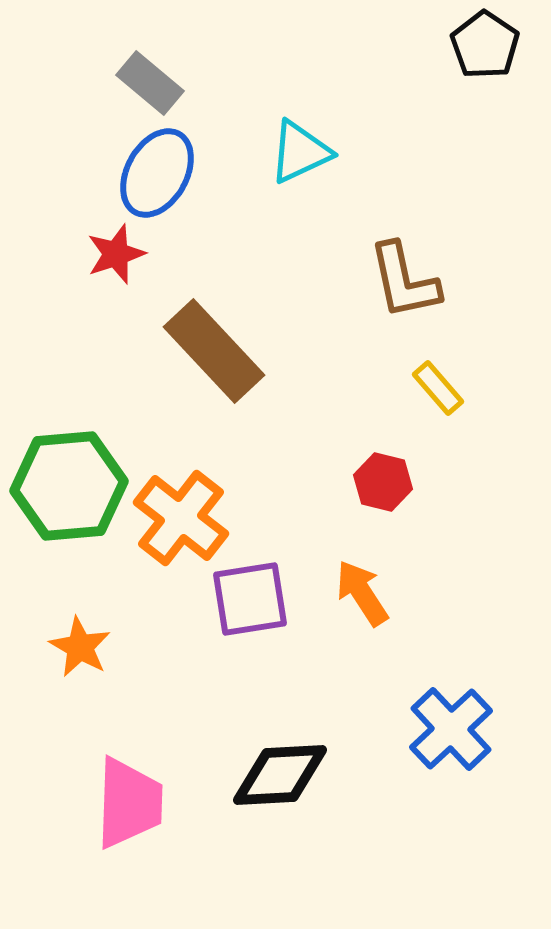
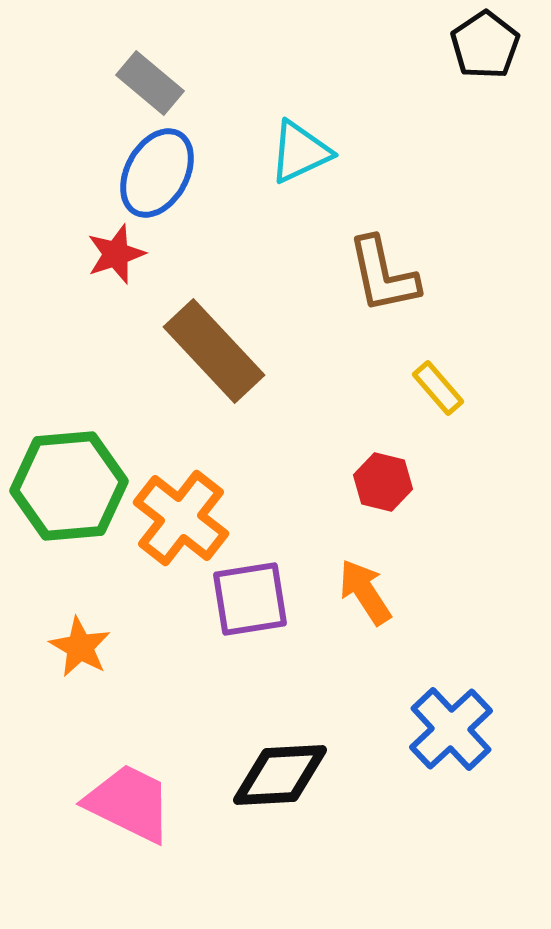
black pentagon: rotated 4 degrees clockwise
brown L-shape: moved 21 px left, 6 px up
orange arrow: moved 3 px right, 1 px up
pink trapezoid: rotated 66 degrees counterclockwise
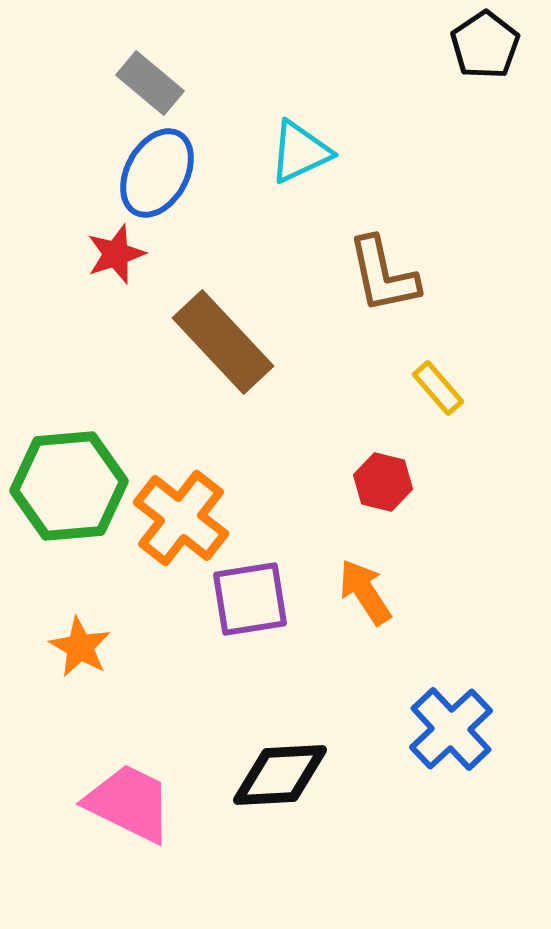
brown rectangle: moved 9 px right, 9 px up
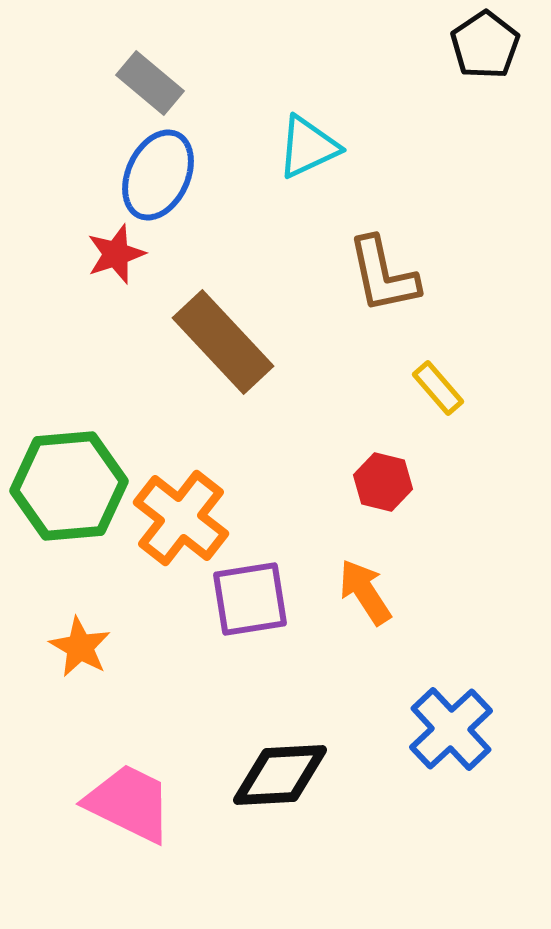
cyan triangle: moved 8 px right, 5 px up
blue ellipse: moved 1 px right, 2 px down; rotated 4 degrees counterclockwise
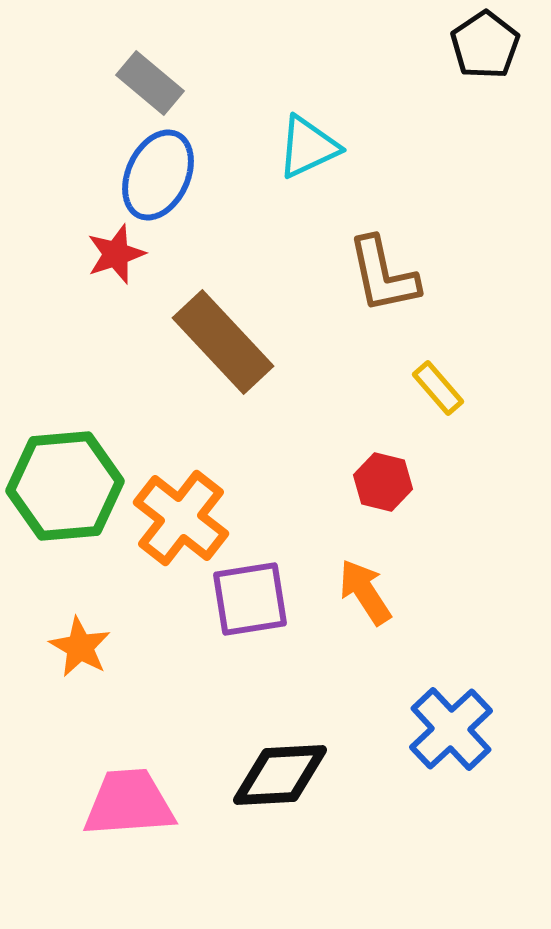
green hexagon: moved 4 px left
pink trapezoid: rotated 30 degrees counterclockwise
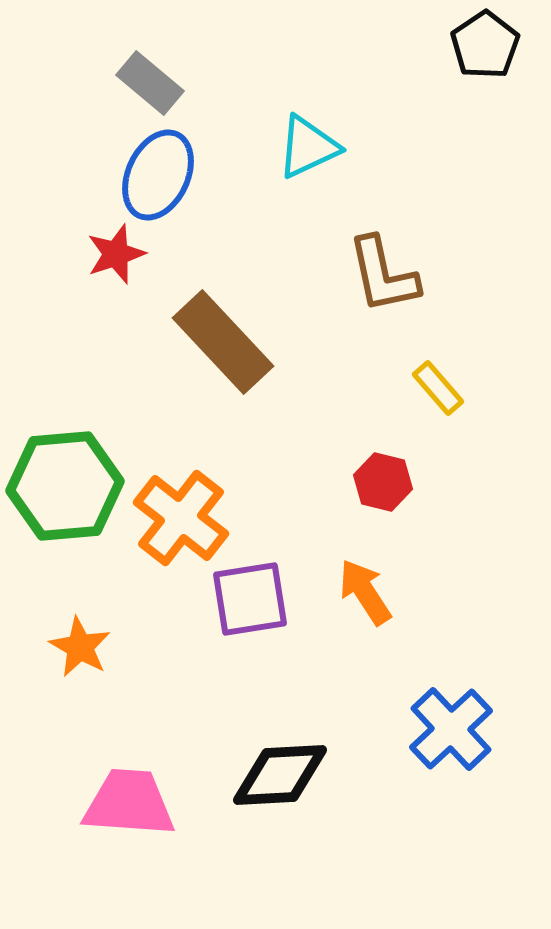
pink trapezoid: rotated 8 degrees clockwise
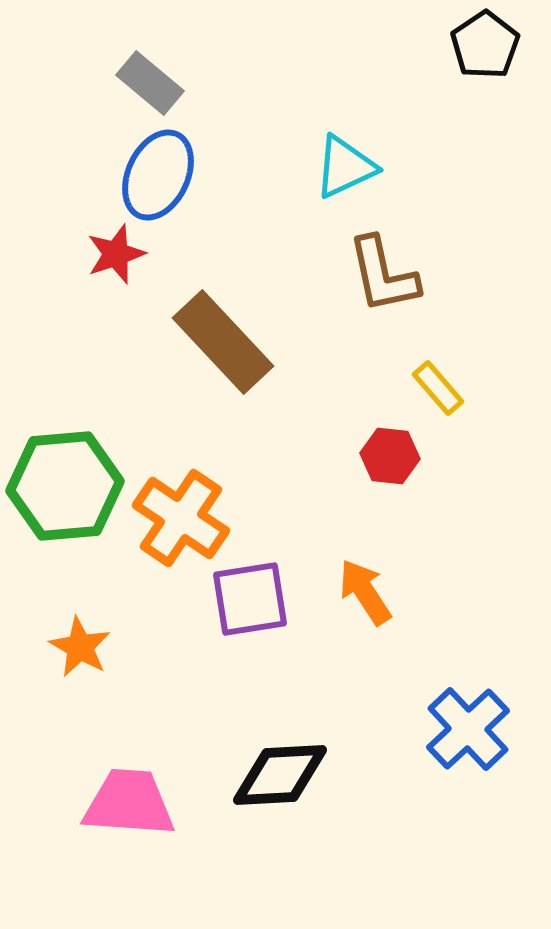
cyan triangle: moved 37 px right, 20 px down
red hexagon: moved 7 px right, 26 px up; rotated 8 degrees counterclockwise
orange cross: rotated 4 degrees counterclockwise
blue cross: moved 17 px right
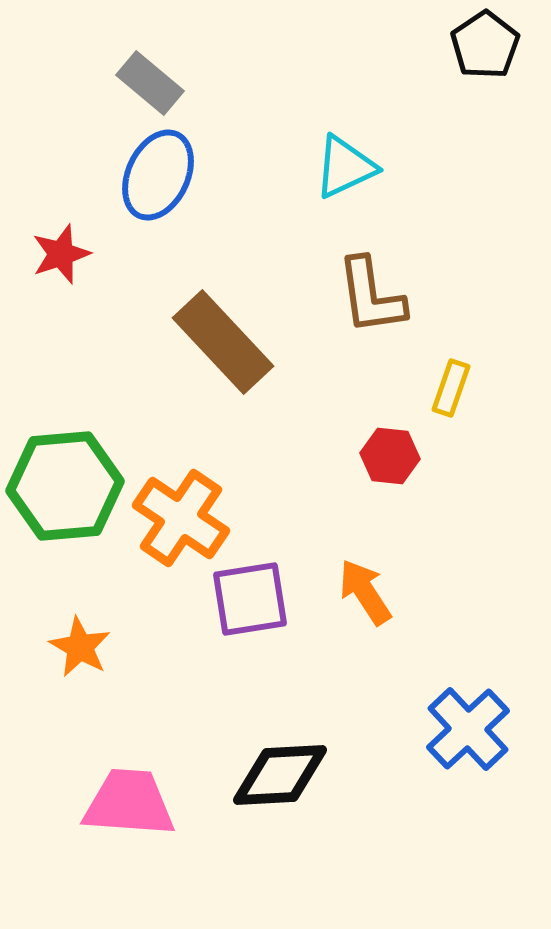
red star: moved 55 px left
brown L-shape: moved 12 px left, 21 px down; rotated 4 degrees clockwise
yellow rectangle: moved 13 px right; rotated 60 degrees clockwise
